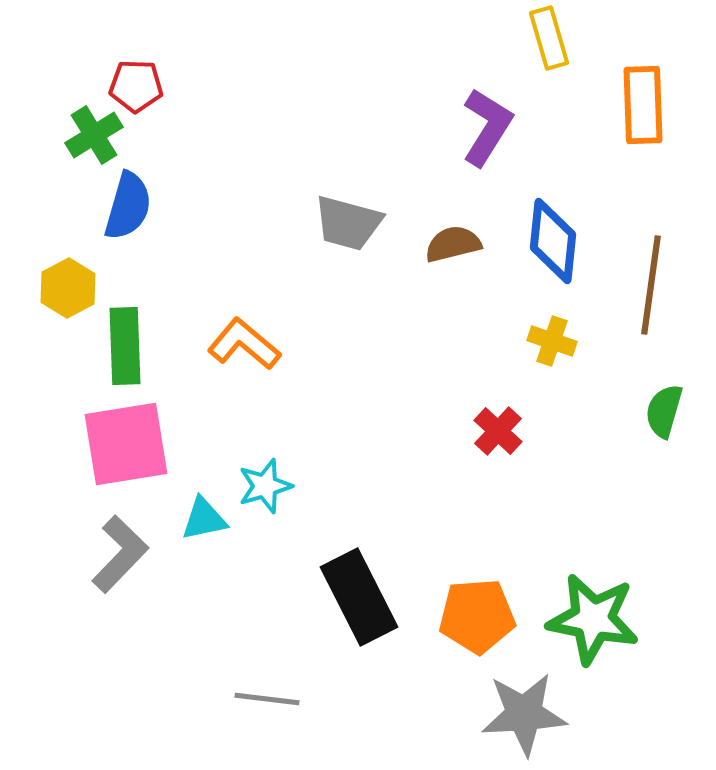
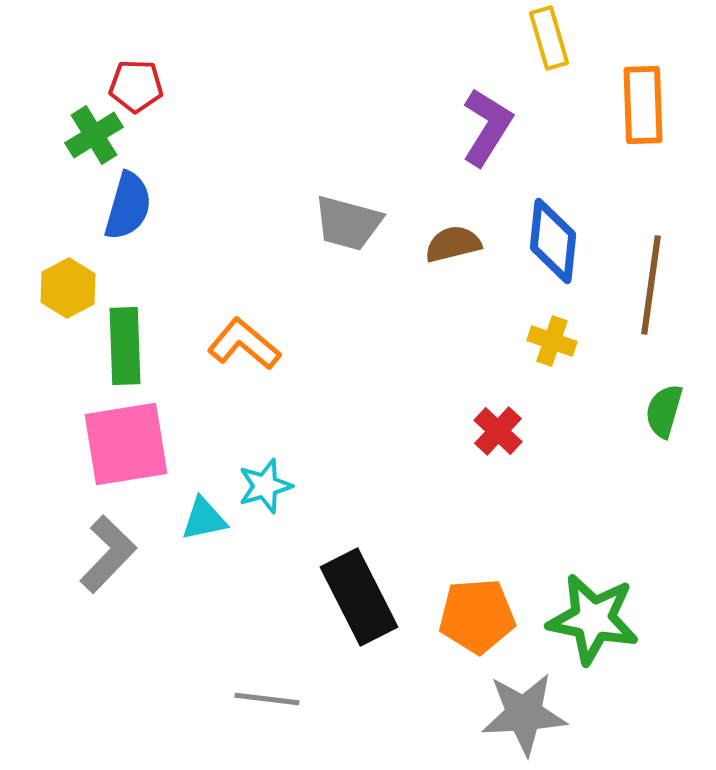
gray L-shape: moved 12 px left
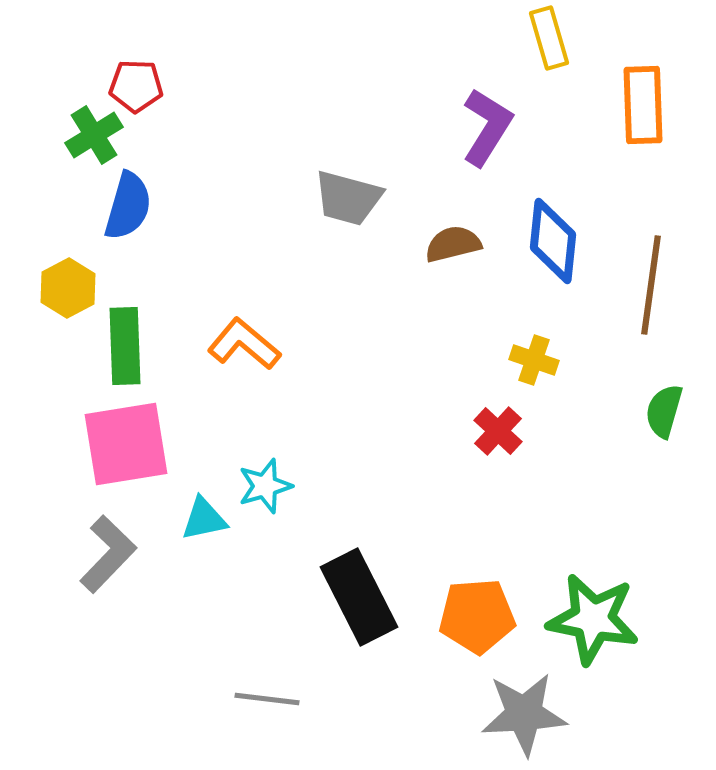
gray trapezoid: moved 25 px up
yellow cross: moved 18 px left, 19 px down
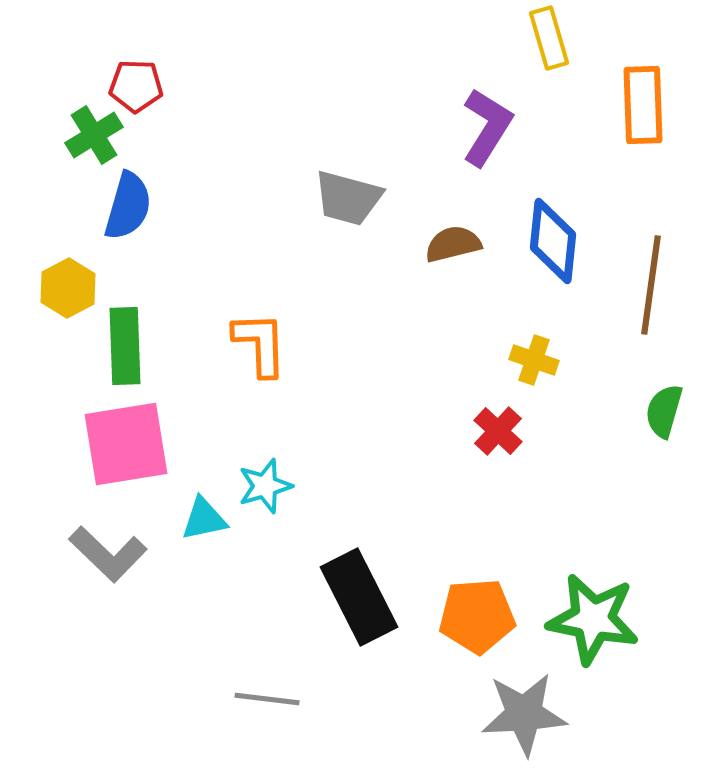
orange L-shape: moved 16 px right; rotated 48 degrees clockwise
gray L-shape: rotated 90 degrees clockwise
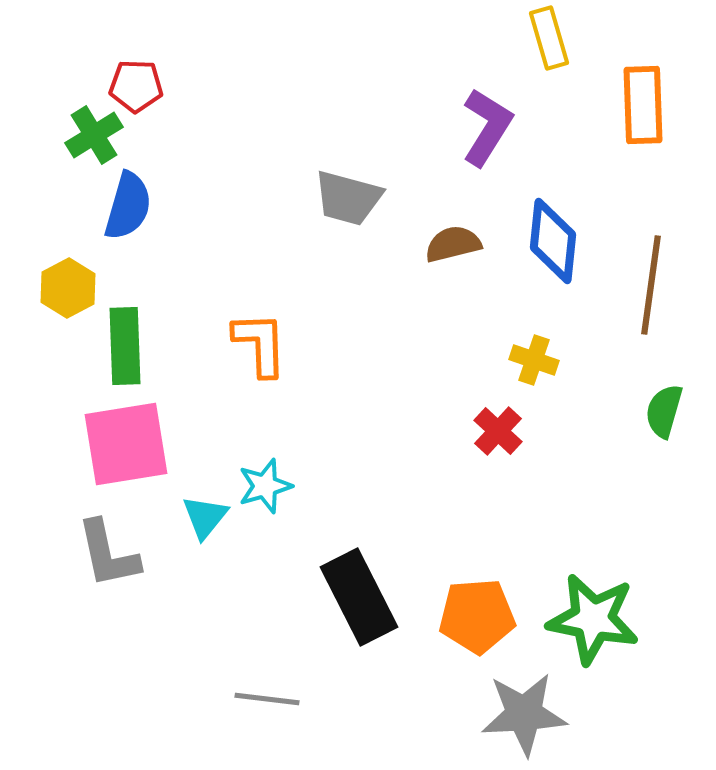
cyan triangle: moved 1 px right, 2 px up; rotated 39 degrees counterclockwise
gray L-shape: rotated 34 degrees clockwise
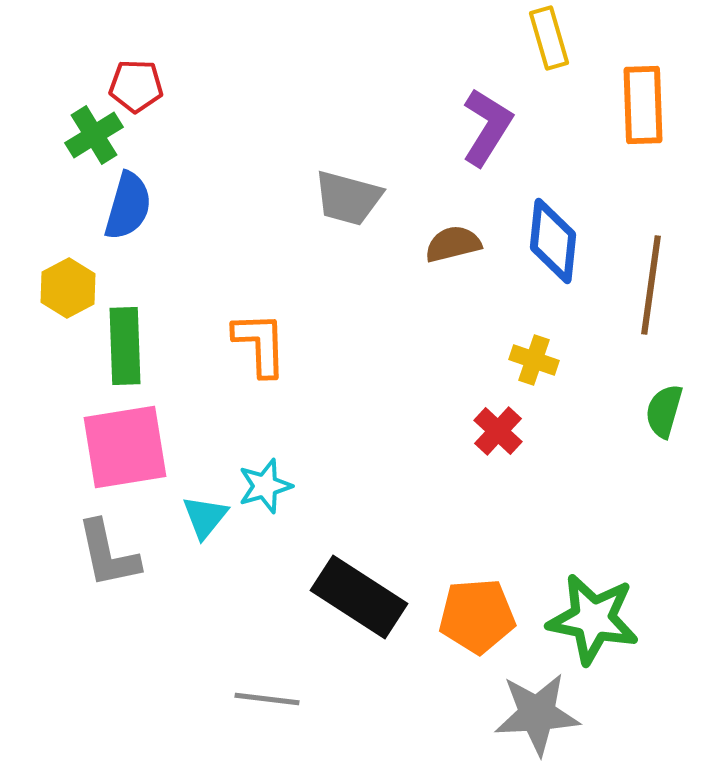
pink square: moved 1 px left, 3 px down
black rectangle: rotated 30 degrees counterclockwise
gray star: moved 13 px right
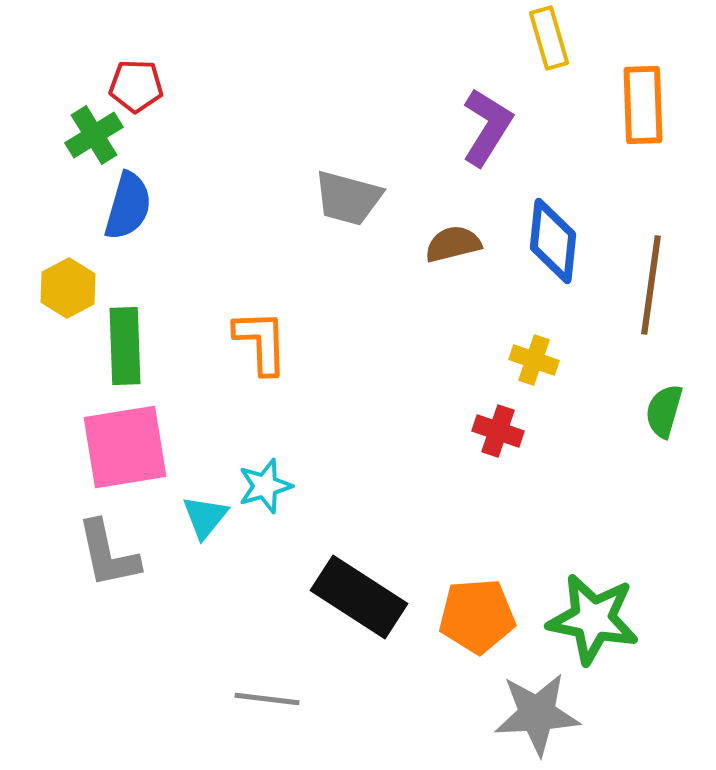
orange L-shape: moved 1 px right, 2 px up
red cross: rotated 24 degrees counterclockwise
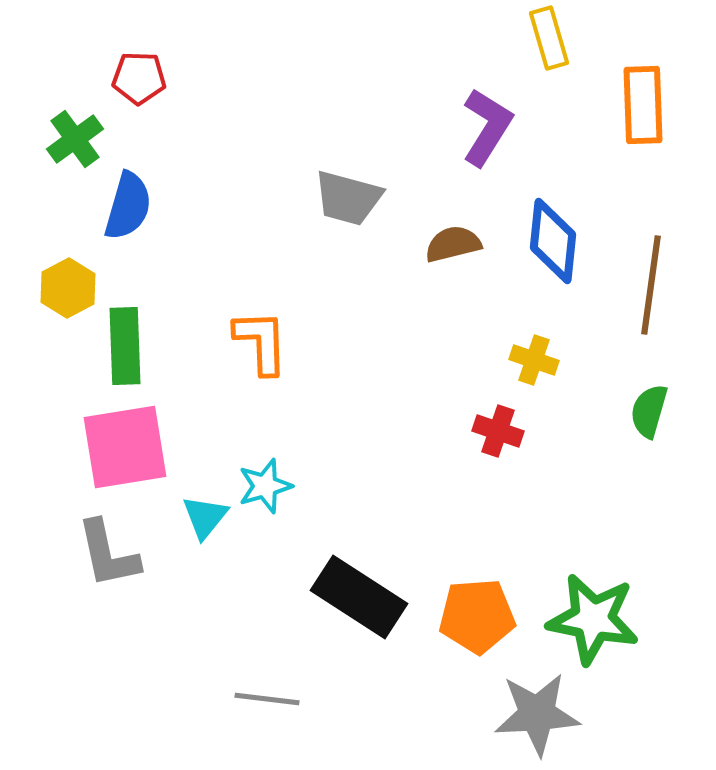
red pentagon: moved 3 px right, 8 px up
green cross: moved 19 px left, 4 px down; rotated 4 degrees counterclockwise
green semicircle: moved 15 px left
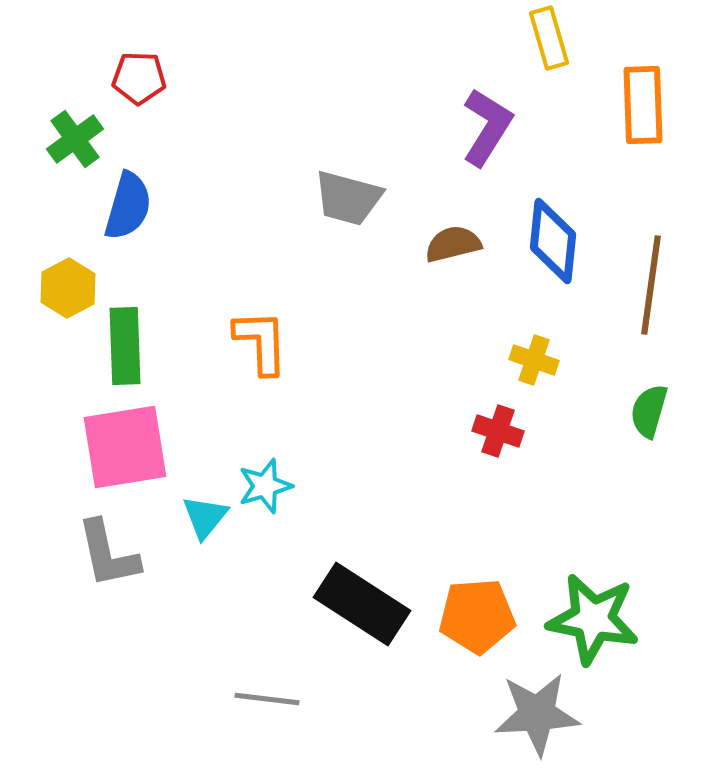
black rectangle: moved 3 px right, 7 px down
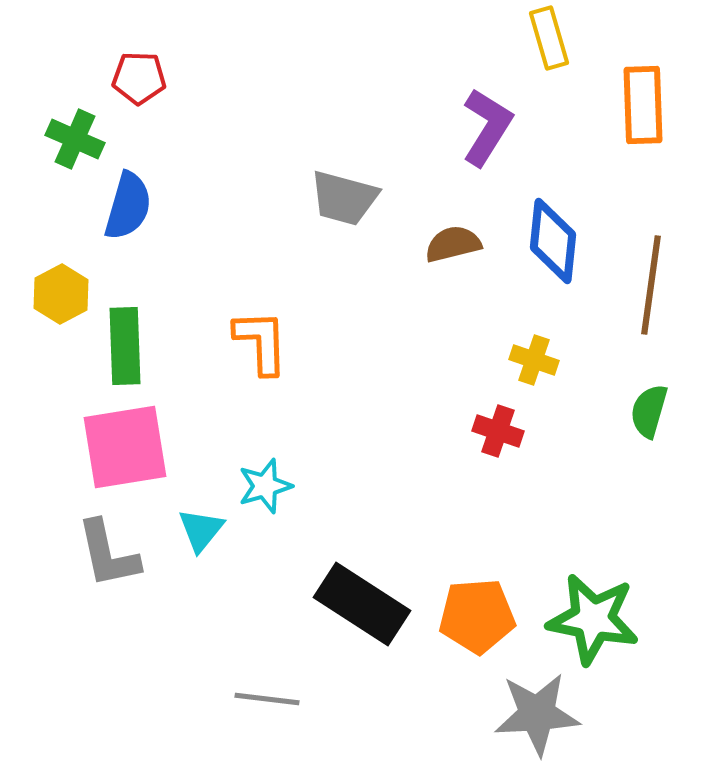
green cross: rotated 30 degrees counterclockwise
gray trapezoid: moved 4 px left
yellow hexagon: moved 7 px left, 6 px down
cyan triangle: moved 4 px left, 13 px down
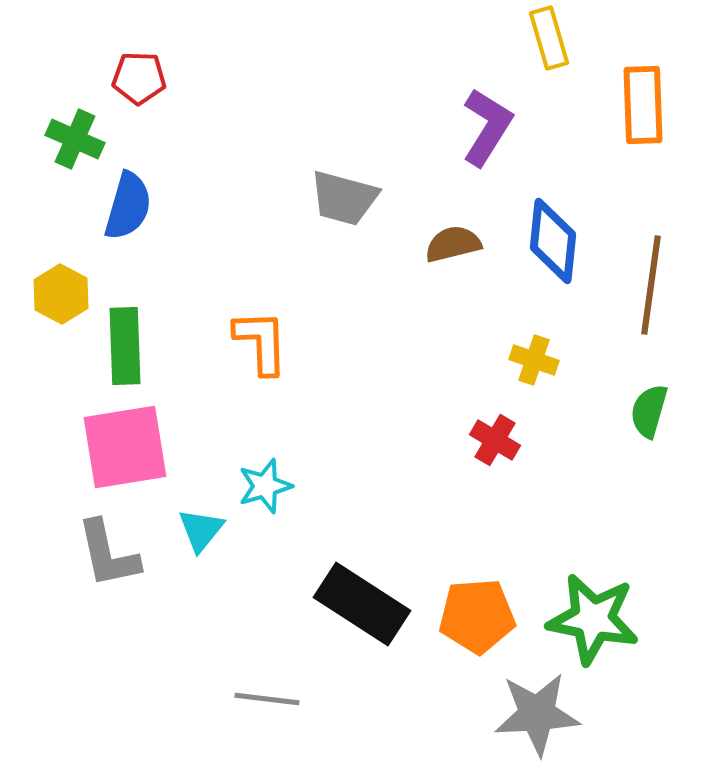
yellow hexagon: rotated 4 degrees counterclockwise
red cross: moved 3 px left, 9 px down; rotated 12 degrees clockwise
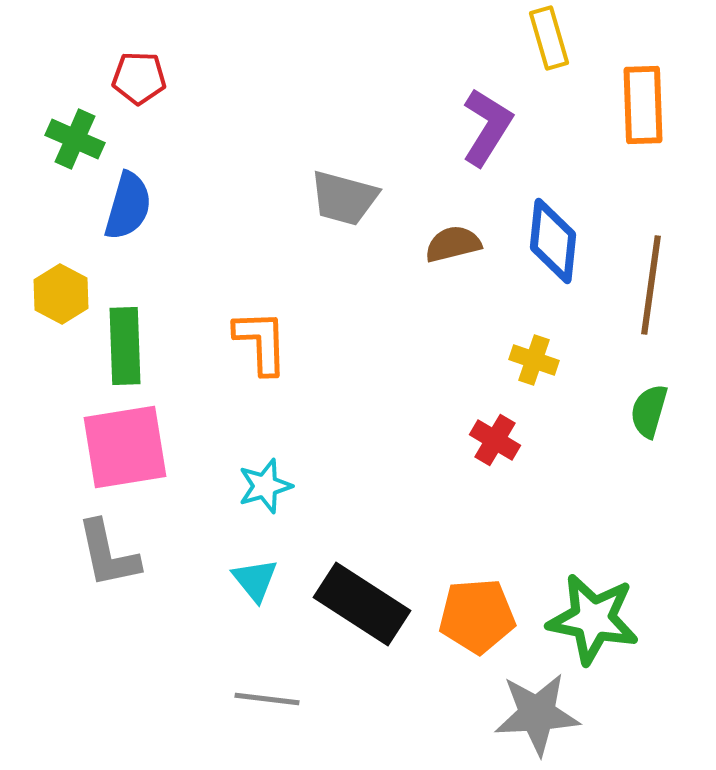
cyan triangle: moved 54 px right, 50 px down; rotated 18 degrees counterclockwise
